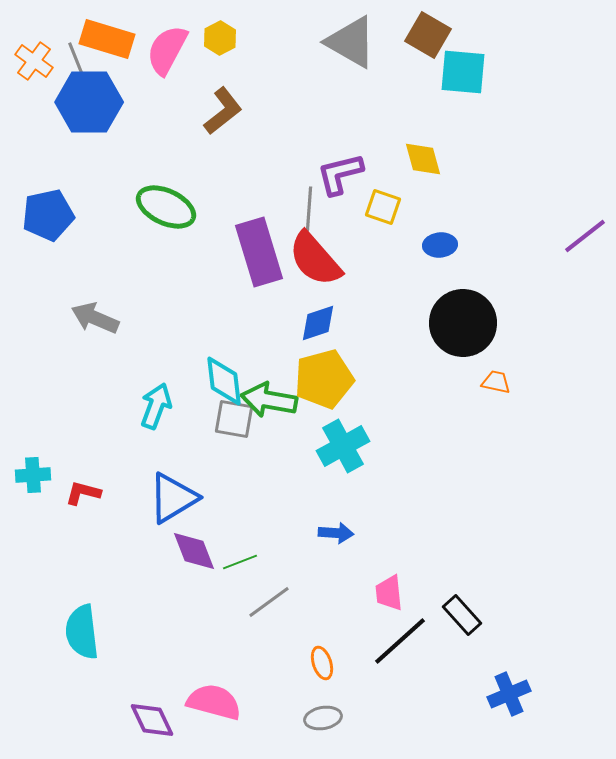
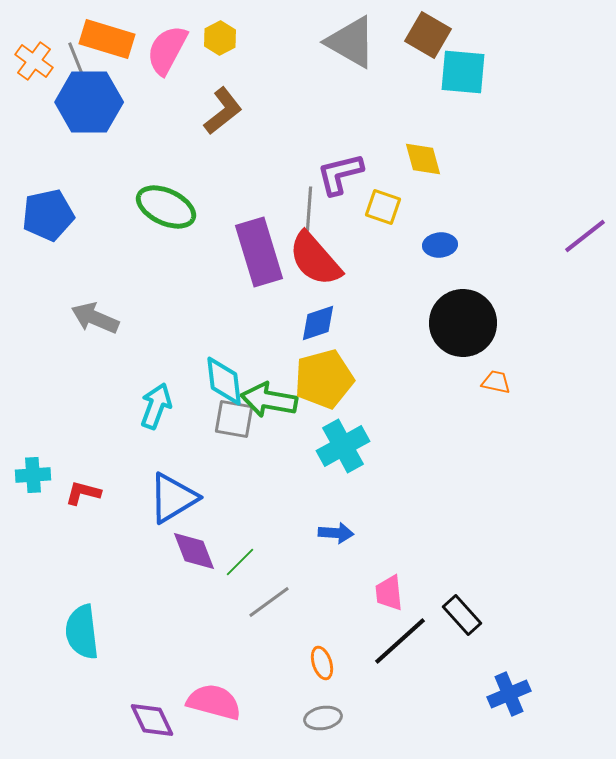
green line at (240, 562): rotated 24 degrees counterclockwise
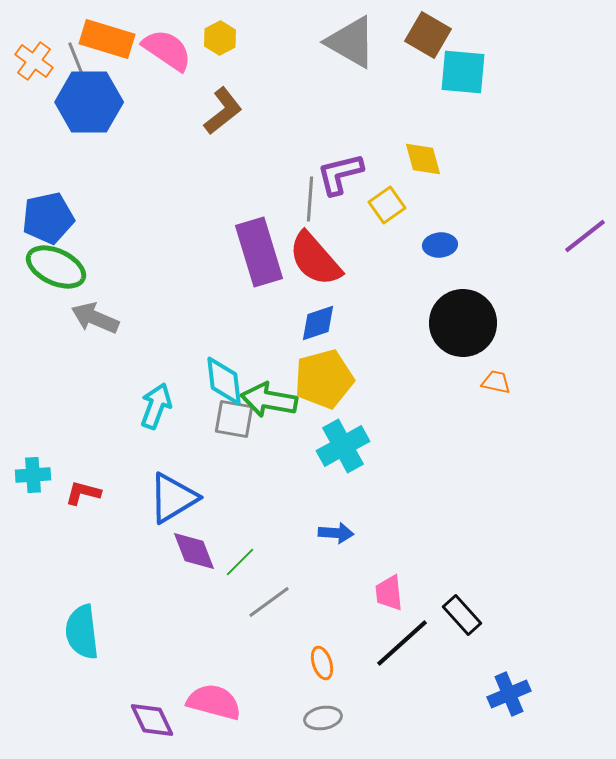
pink semicircle at (167, 50): rotated 96 degrees clockwise
green ellipse at (166, 207): moved 110 px left, 60 px down
yellow square at (383, 207): moved 4 px right, 2 px up; rotated 36 degrees clockwise
gray line at (309, 209): moved 1 px right, 10 px up
blue pentagon at (48, 215): moved 3 px down
black line at (400, 641): moved 2 px right, 2 px down
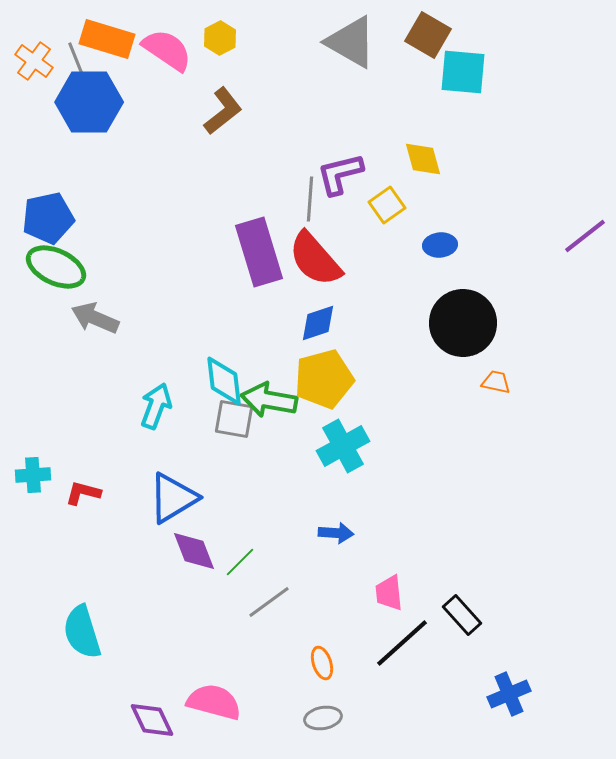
cyan semicircle at (82, 632): rotated 10 degrees counterclockwise
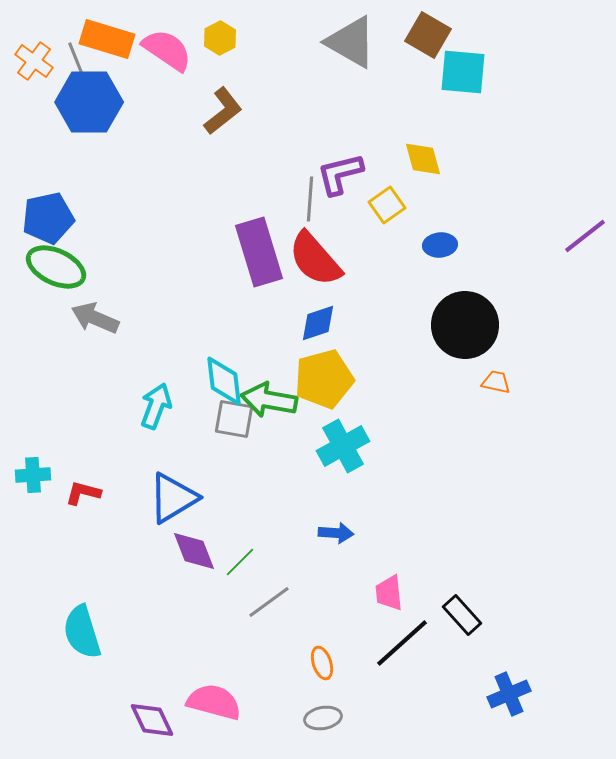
black circle at (463, 323): moved 2 px right, 2 px down
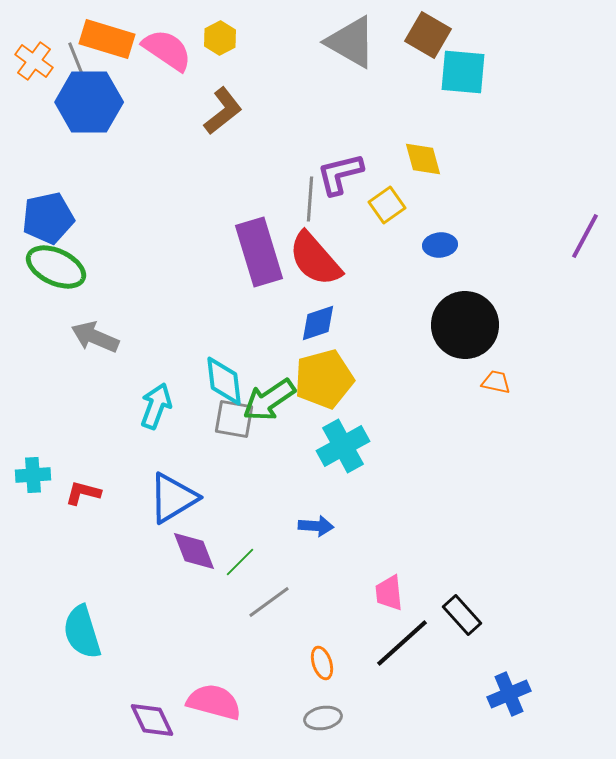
purple line at (585, 236): rotated 24 degrees counterclockwise
gray arrow at (95, 318): moved 19 px down
green arrow at (269, 400): rotated 44 degrees counterclockwise
blue arrow at (336, 533): moved 20 px left, 7 px up
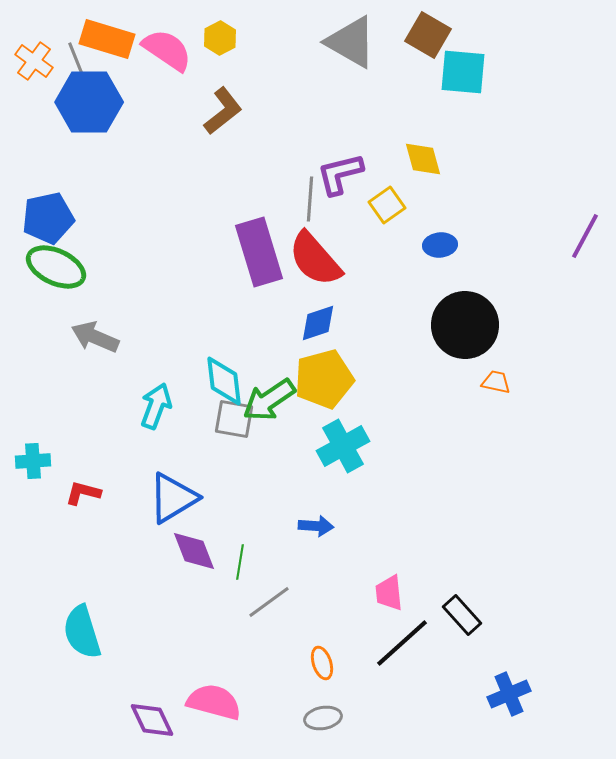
cyan cross at (33, 475): moved 14 px up
green line at (240, 562): rotated 36 degrees counterclockwise
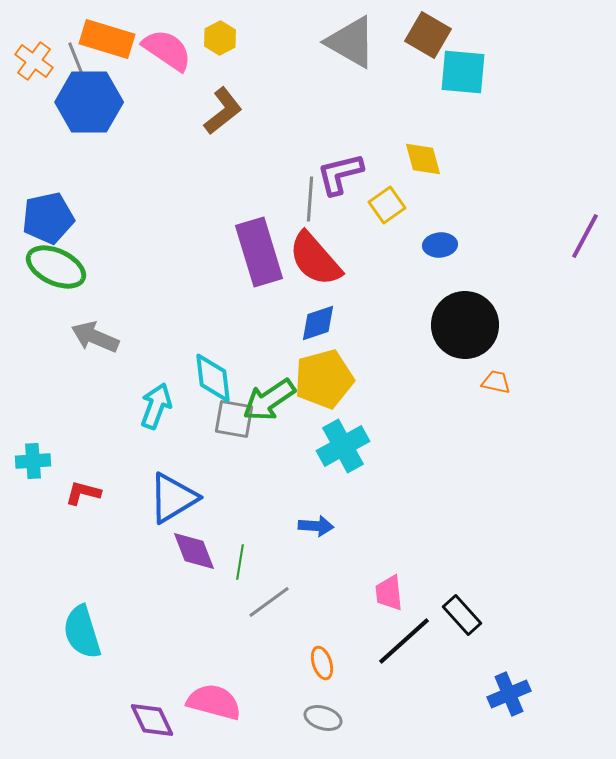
cyan diamond at (224, 381): moved 11 px left, 3 px up
black line at (402, 643): moved 2 px right, 2 px up
gray ellipse at (323, 718): rotated 27 degrees clockwise
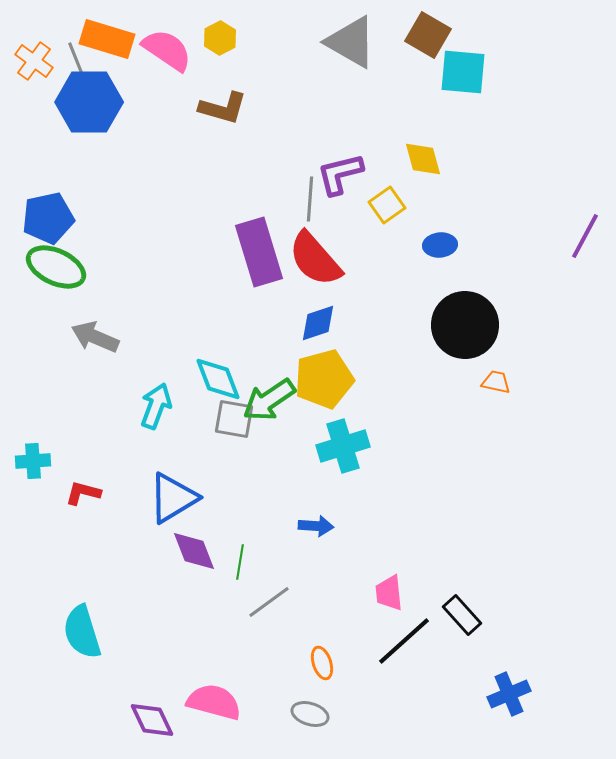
brown L-shape at (223, 111): moved 3 px up; rotated 54 degrees clockwise
cyan diamond at (213, 378): moved 5 px right, 1 px down; rotated 14 degrees counterclockwise
cyan cross at (343, 446): rotated 12 degrees clockwise
gray ellipse at (323, 718): moved 13 px left, 4 px up
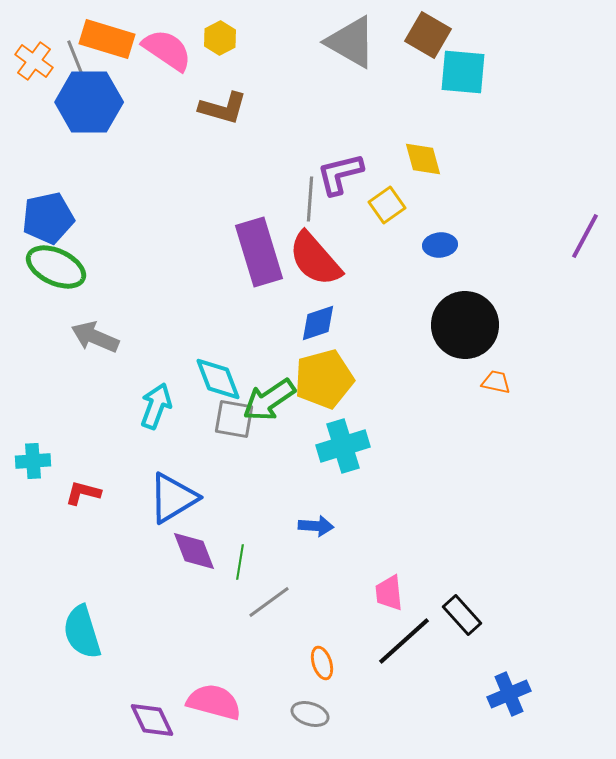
gray line at (76, 59): moved 1 px left, 2 px up
